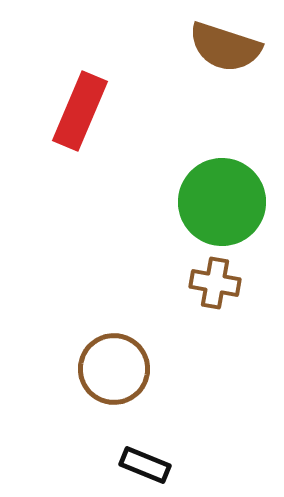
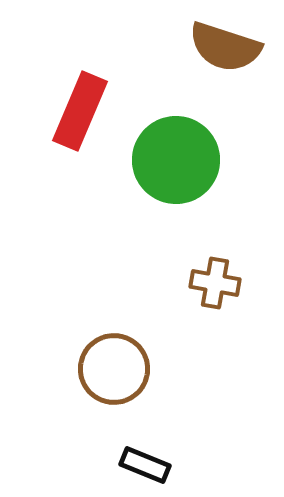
green circle: moved 46 px left, 42 px up
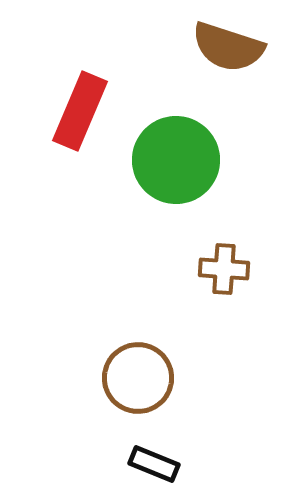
brown semicircle: moved 3 px right
brown cross: moved 9 px right, 14 px up; rotated 6 degrees counterclockwise
brown circle: moved 24 px right, 9 px down
black rectangle: moved 9 px right, 1 px up
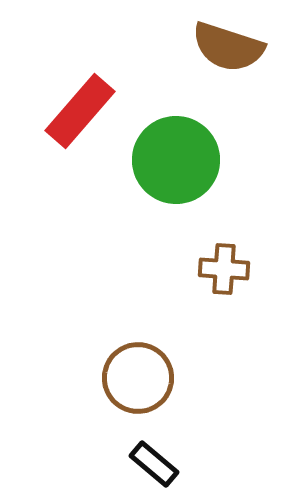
red rectangle: rotated 18 degrees clockwise
black rectangle: rotated 18 degrees clockwise
